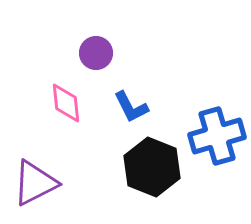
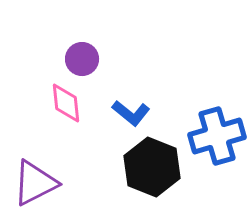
purple circle: moved 14 px left, 6 px down
blue L-shape: moved 6 px down; rotated 24 degrees counterclockwise
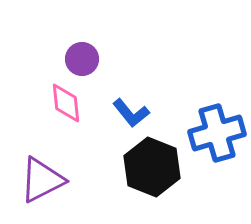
blue L-shape: rotated 12 degrees clockwise
blue cross: moved 3 px up
purple triangle: moved 7 px right, 3 px up
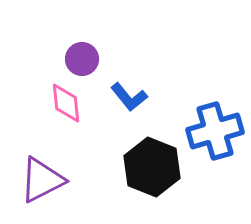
blue L-shape: moved 2 px left, 16 px up
blue cross: moved 2 px left, 2 px up
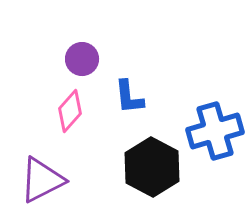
blue L-shape: rotated 33 degrees clockwise
pink diamond: moved 4 px right, 8 px down; rotated 48 degrees clockwise
black hexagon: rotated 6 degrees clockwise
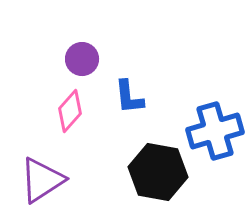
black hexagon: moved 6 px right, 5 px down; rotated 18 degrees counterclockwise
purple triangle: rotated 6 degrees counterclockwise
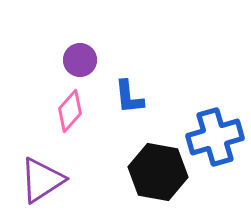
purple circle: moved 2 px left, 1 px down
blue cross: moved 6 px down
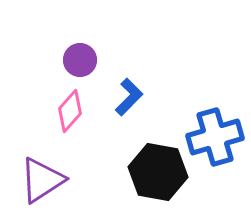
blue L-shape: rotated 129 degrees counterclockwise
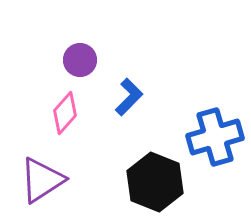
pink diamond: moved 5 px left, 2 px down
black hexagon: moved 3 px left, 10 px down; rotated 12 degrees clockwise
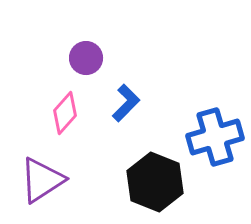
purple circle: moved 6 px right, 2 px up
blue L-shape: moved 3 px left, 6 px down
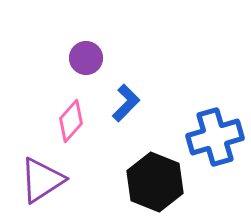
pink diamond: moved 6 px right, 8 px down
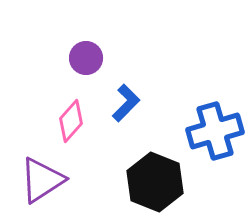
blue cross: moved 6 px up
